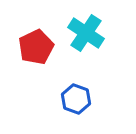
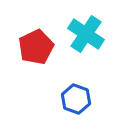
cyan cross: moved 1 px down
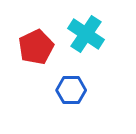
blue hexagon: moved 5 px left, 9 px up; rotated 20 degrees counterclockwise
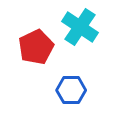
cyan cross: moved 6 px left, 7 px up
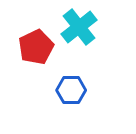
cyan cross: moved 1 px left; rotated 18 degrees clockwise
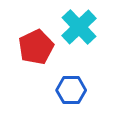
cyan cross: rotated 6 degrees counterclockwise
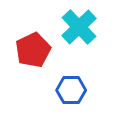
red pentagon: moved 3 px left, 3 px down
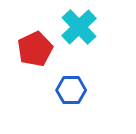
red pentagon: moved 2 px right, 1 px up
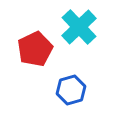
blue hexagon: rotated 16 degrees counterclockwise
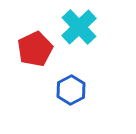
blue hexagon: rotated 12 degrees counterclockwise
